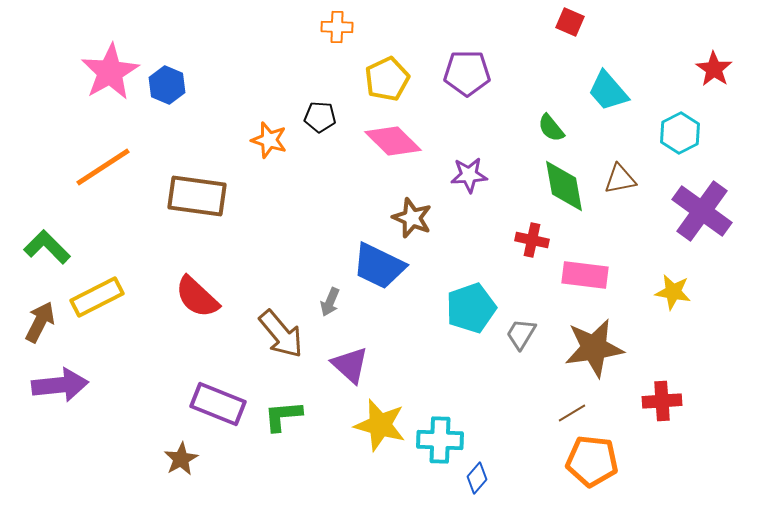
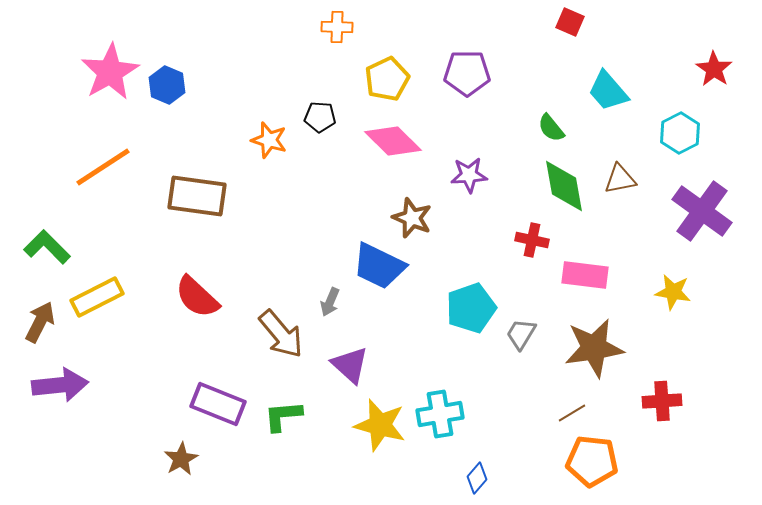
cyan cross at (440, 440): moved 26 px up; rotated 12 degrees counterclockwise
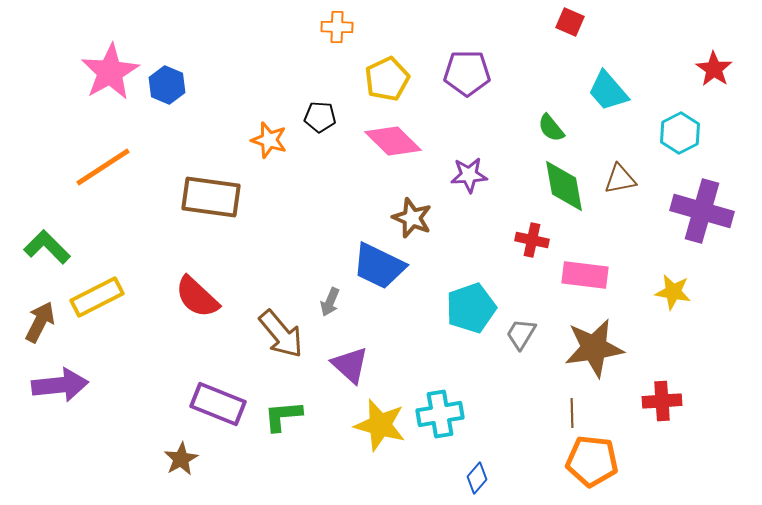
brown rectangle at (197, 196): moved 14 px right, 1 px down
purple cross at (702, 211): rotated 20 degrees counterclockwise
brown line at (572, 413): rotated 60 degrees counterclockwise
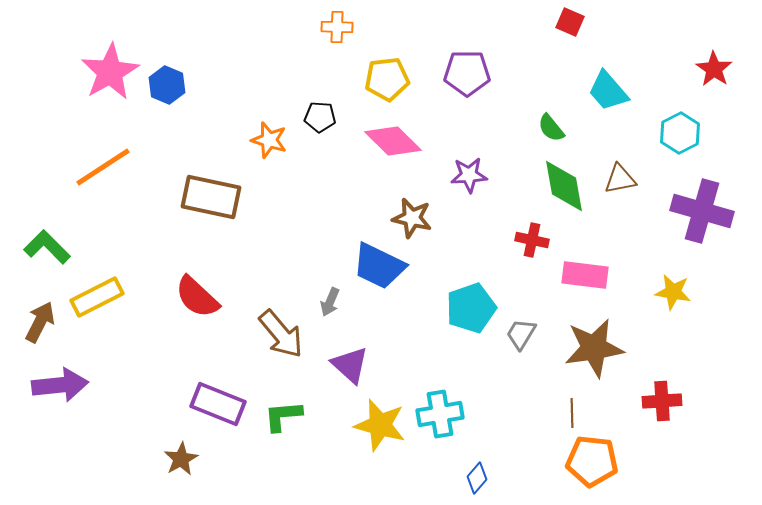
yellow pentagon at (387, 79): rotated 18 degrees clockwise
brown rectangle at (211, 197): rotated 4 degrees clockwise
brown star at (412, 218): rotated 9 degrees counterclockwise
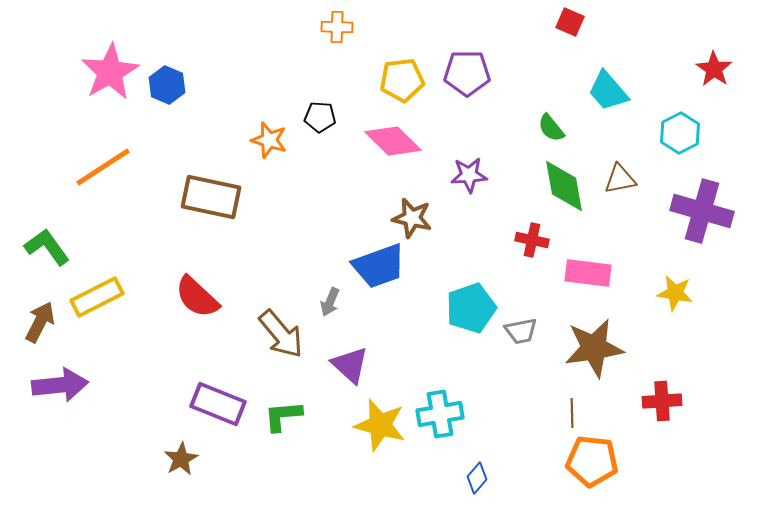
yellow pentagon at (387, 79): moved 15 px right, 1 px down
green L-shape at (47, 247): rotated 9 degrees clockwise
blue trapezoid at (379, 266): rotated 46 degrees counterclockwise
pink rectangle at (585, 275): moved 3 px right, 2 px up
yellow star at (673, 292): moved 2 px right, 1 px down
gray trapezoid at (521, 334): moved 3 px up; rotated 132 degrees counterclockwise
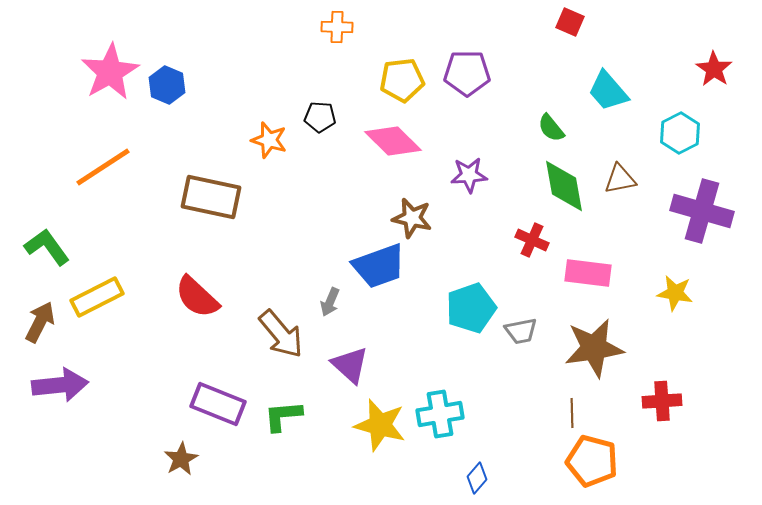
red cross at (532, 240): rotated 12 degrees clockwise
orange pentagon at (592, 461): rotated 9 degrees clockwise
